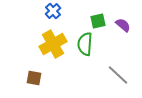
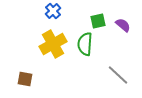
brown square: moved 9 px left, 1 px down
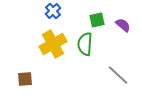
green square: moved 1 px left, 1 px up
brown square: rotated 14 degrees counterclockwise
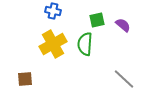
blue cross: rotated 35 degrees counterclockwise
gray line: moved 6 px right, 4 px down
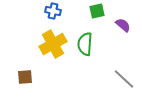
green square: moved 9 px up
brown square: moved 2 px up
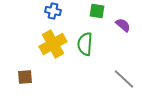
green square: rotated 21 degrees clockwise
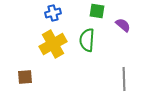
blue cross: moved 2 px down; rotated 28 degrees counterclockwise
green semicircle: moved 2 px right, 4 px up
gray line: rotated 45 degrees clockwise
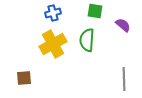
green square: moved 2 px left
brown square: moved 1 px left, 1 px down
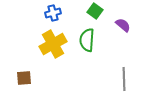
green square: rotated 28 degrees clockwise
